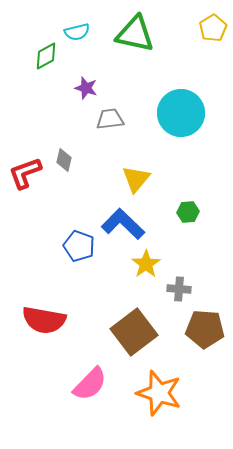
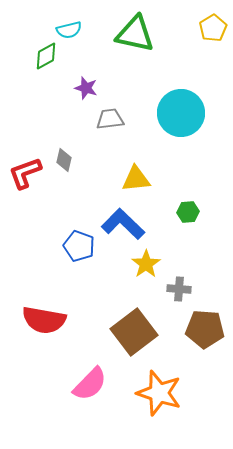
cyan semicircle: moved 8 px left, 2 px up
yellow triangle: rotated 44 degrees clockwise
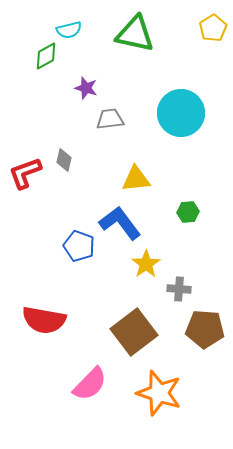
blue L-shape: moved 3 px left, 1 px up; rotated 9 degrees clockwise
